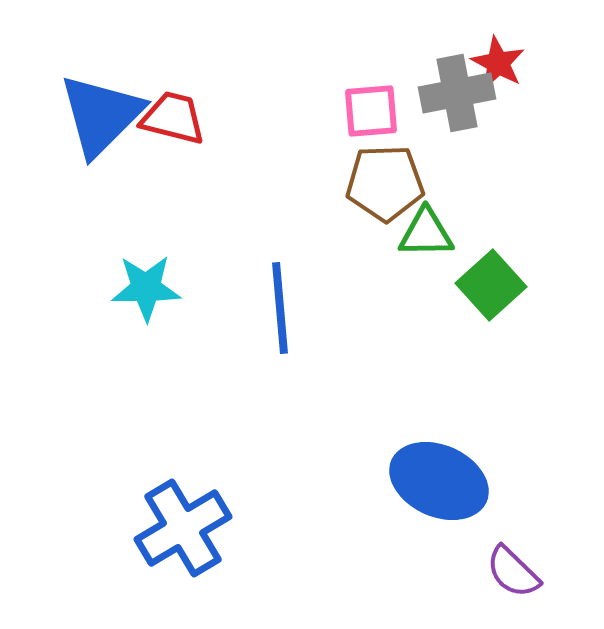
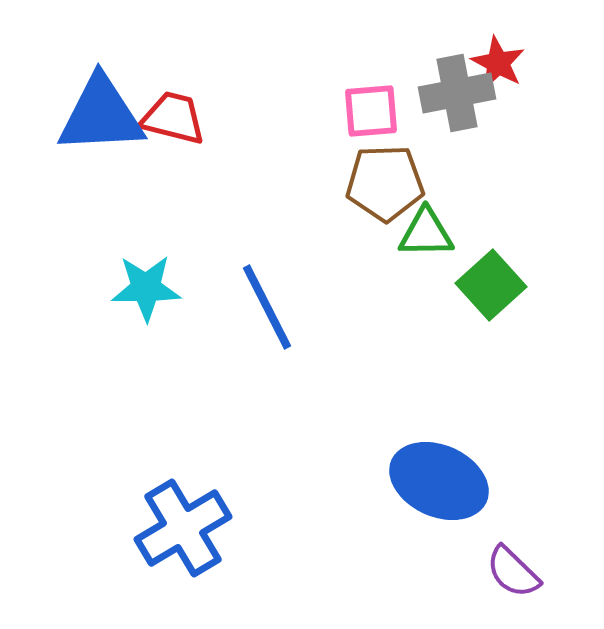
blue triangle: rotated 42 degrees clockwise
blue line: moved 13 px left, 1 px up; rotated 22 degrees counterclockwise
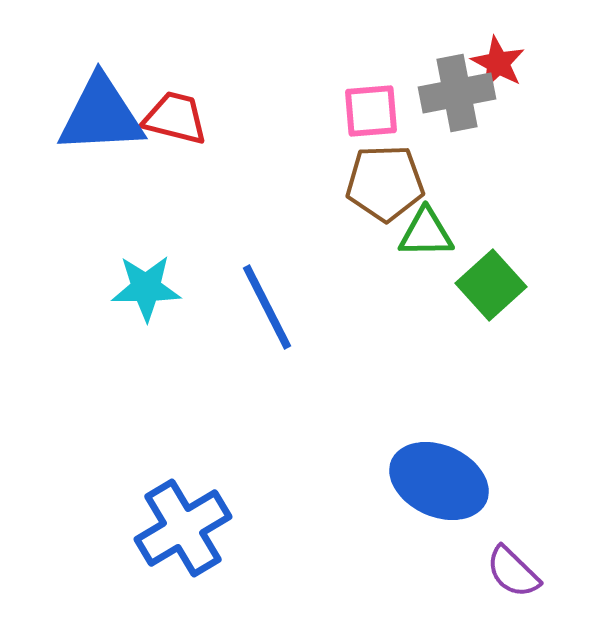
red trapezoid: moved 2 px right
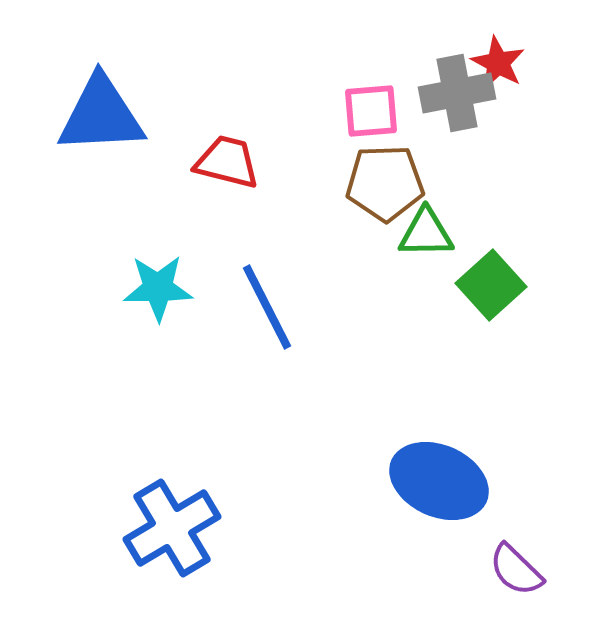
red trapezoid: moved 52 px right, 44 px down
cyan star: moved 12 px right
blue cross: moved 11 px left
purple semicircle: moved 3 px right, 2 px up
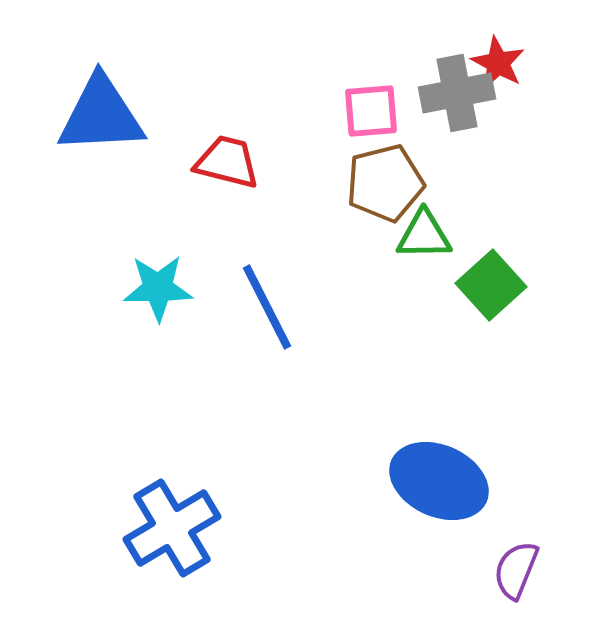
brown pentagon: rotated 12 degrees counterclockwise
green triangle: moved 2 px left, 2 px down
purple semicircle: rotated 68 degrees clockwise
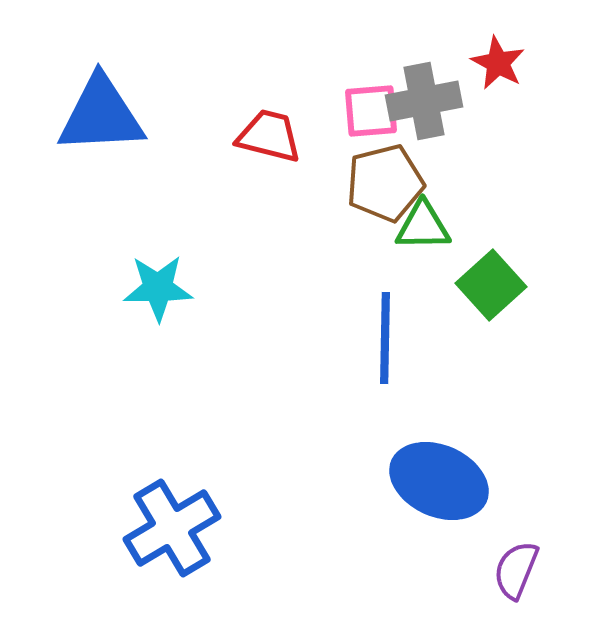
gray cross: moved 33 px left, 8 px down
red trapezoid: moved 42 px right, 26 px up
green triangle: moved 1 px left, 9 px up
blue line: moved 118 px right, 31 px down; rotated 28 degrees clockwise
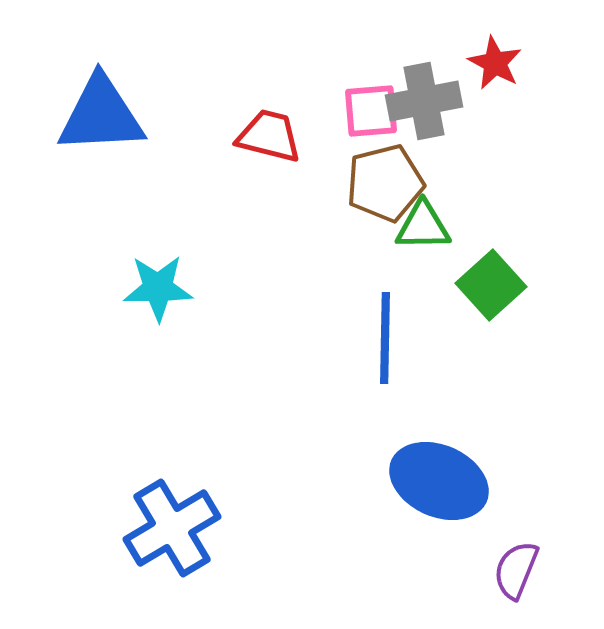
red star: moved 3 px left
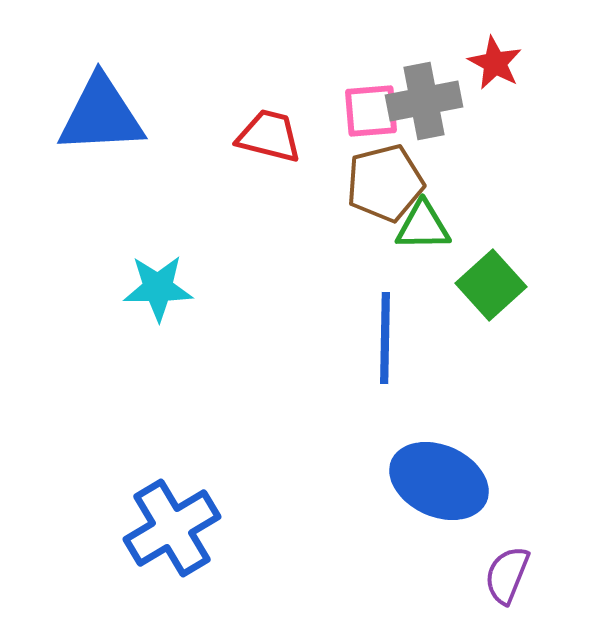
purple semicircle: moved 9 px left, 5 px down
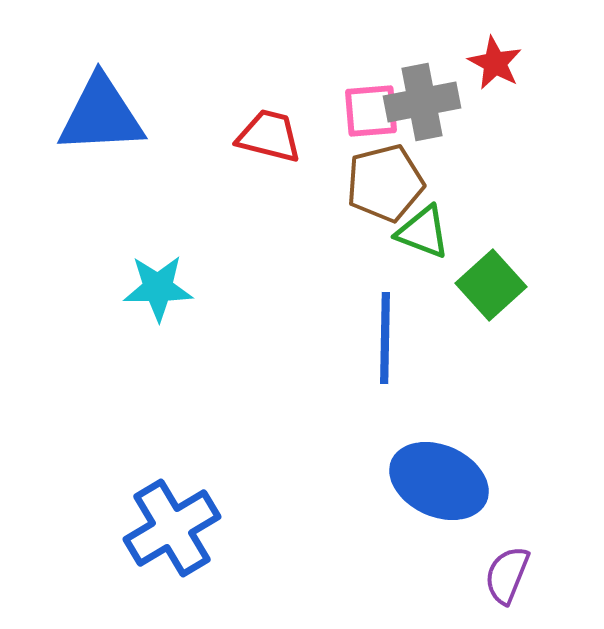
gray cross: moved 2 px left, 1 px down
green triangle: moved 6 px down; rotated 22 degrees clockwise
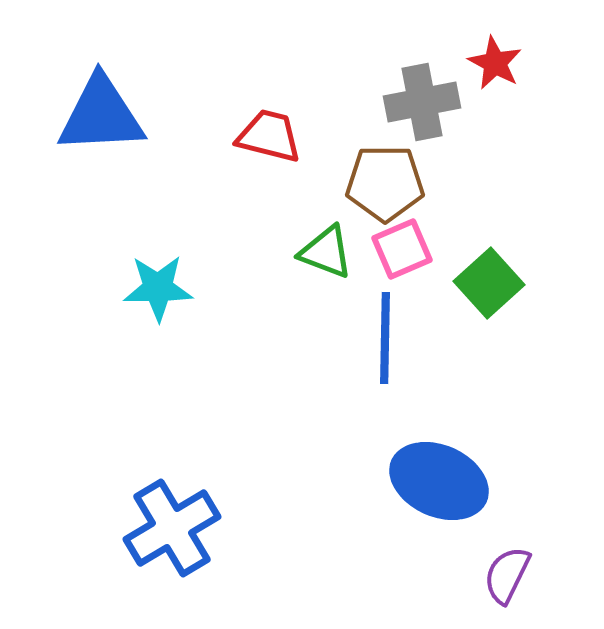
pink square: moved 31 px right, 138 px down; rotated 18 degrees counterclockwise
brown pentagon: rotated 14 degrees clockwise
green triangle: moved 97 px left, 20 px down
green square: moved 2 px left, 2 px up
purple semicircle: rotated 4 degrees clockwise
